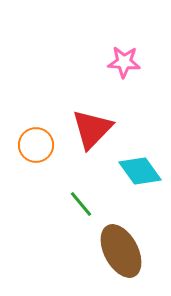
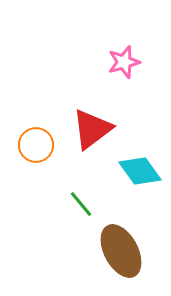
pink star: rotated 20 degrees counterclockwise
red triangle: rotated 9 degrees clockwise
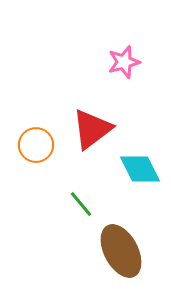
cyan diamond: moved 2 px up; rotated 9 degrees clockwise
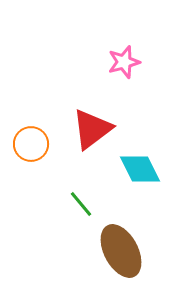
orange circle: moved 5 px left, 1 px up
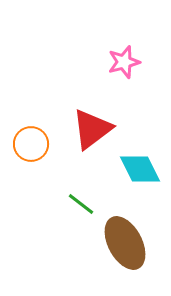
green line: rotated 12 degrees counterclockwise
brown ellipse: moved 4 px right, 8 px up
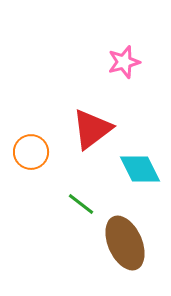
orange circle: moved 8 px down
brown ellipse: rotated 4 degrees clockwise
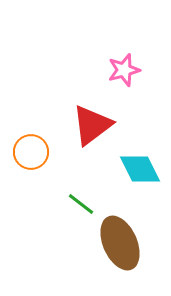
pink star: moved 8 px down
red triangle: moved 4 px up
brown ellipse: moved 5 px left
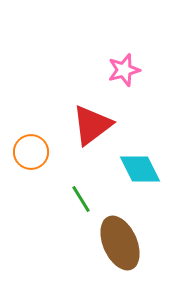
green line: moved 5 px up; rotated 20 degrees clockwise
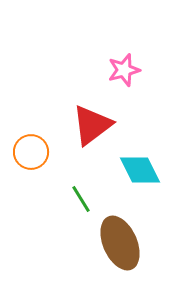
cyan diamond: moved 1 px down
